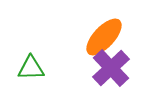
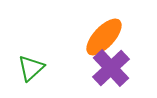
green triangle: rotated 40 degrees counterclockwise
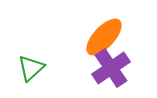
purple cross: rotated 9 degrees clockwise
